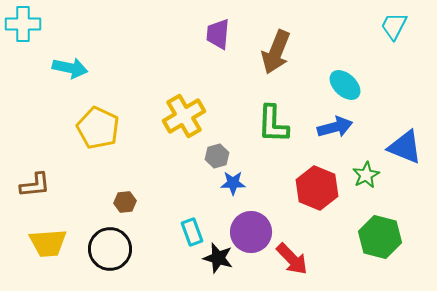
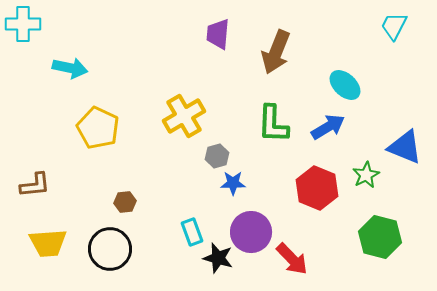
blue arrow: moved 7 px left; rotated 16 degrees counterclockwise
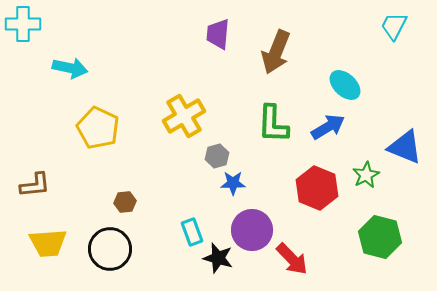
purple circle: moved 1 px right, 2 px up
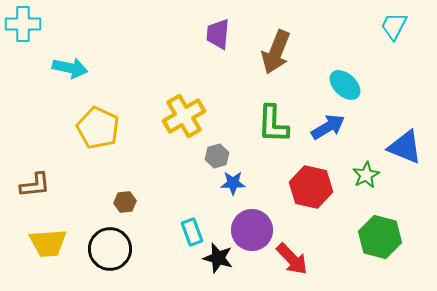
red hexagon: moved 6 px left, 1 px up; rotated 9 degrees counterclockwise
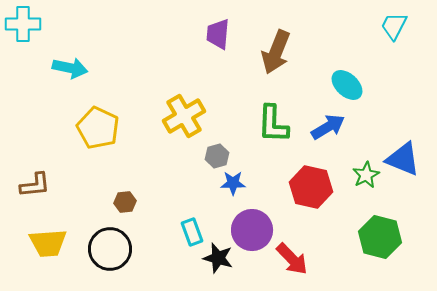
cyan ellipse: moved 2 px right
blue triangle: moved 2 px left, 12 px down
